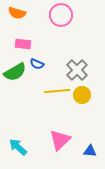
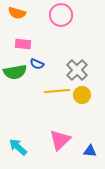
green semicircle: rotated 20 degrees clockwise
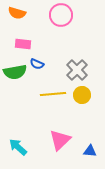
yellow line: moved 4 px left, 3 px down
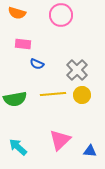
green semicircle: moved 27 px down
